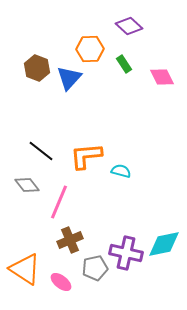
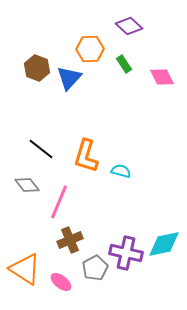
black line: moved 2 px up
orange L-shape: rotated 68 degrees counterclockwise
gray pentagon: rotated 15 degrees counterclockwise
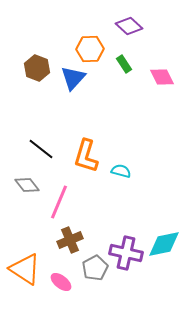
blue triangle: moved 4 px right
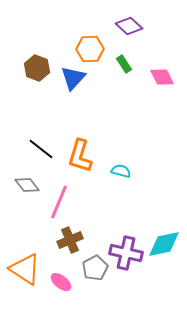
orange L-shape: moved 6 px left
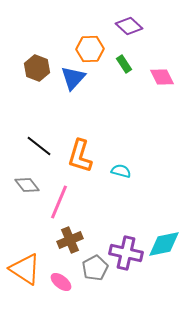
black line: moved 2 px left, 3 px up
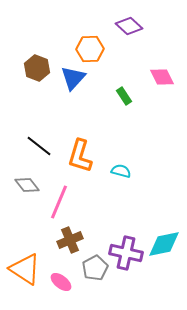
green rectangle: moved 32 px down
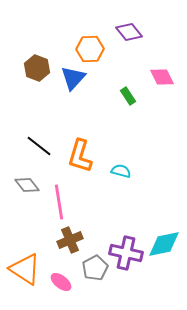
purple diamond: moved 6 px down; rotated 8 degrees clockwise
green rectangle: moved 4 px right
pink line: rotated 32 degrees counterclockwise
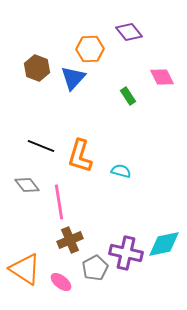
black line: moved 2 px right; rotated 16 degrees counterclockwise
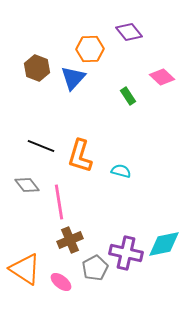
pink diamond: rotated 20 degrees counterclockwise
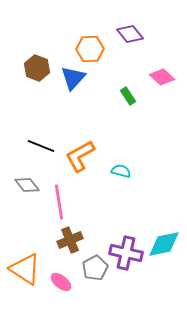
purple diamond: moved 1 px right, 2 px down
orange L-shape: rotated 44 degrees clockwise
